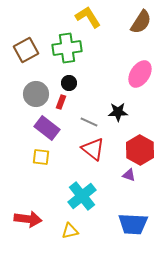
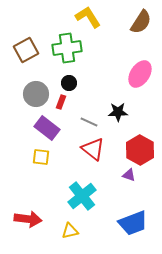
blue trapezoid: moved 1 px up; rotated 24 degrees counterclockwise
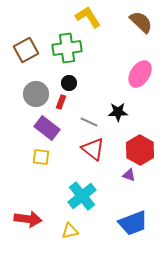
brown semicircle: rotated 80 degrees counterclockwise
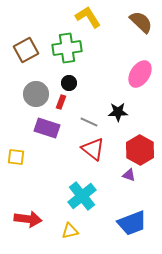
purple rectangle: rotated 20 degrees counterclockwise
yellow square: moved 25 px left
blue trapezoid: moved 1 px left
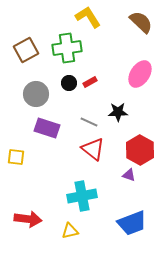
red rectangle: moved 29 px right, 20 px up; rotated 40 degrees clockwise
cyan cross: rotated 28 degrees clockwise
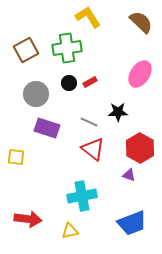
red hexagon: moved 2 px up
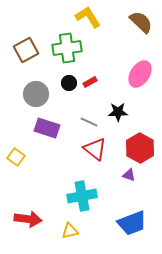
red triangle: moved 2 px right
yellow square: rotated 30 degrees clockwise
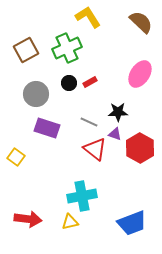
green cross: rotated 16 degrees counterclockwise
purple triangle: moved 14 px left, 41 px up
yellow triangle: moved 9 px up
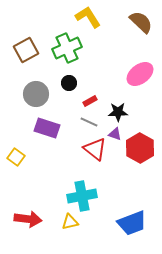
pink ellipse: rotated 20 degrees clockwise
red rectangle: moved 19 px down
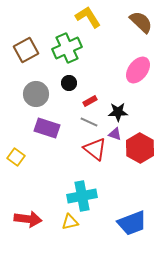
pink ellipse: moved 2 px left, 4 px up; rotated 16 degrees counterclockwise
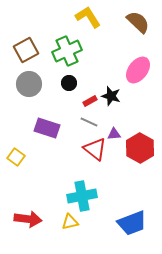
brown semicircle: moved 3 px left
green cross: moved 3 px down
gray circle: moved 7 px left, 10 px up
black star: moved 7 px left, 16 px up; rotated 18 degrees clockwise
purple triangle: moved 1 px left; rotated 24 degrees counterclockwise
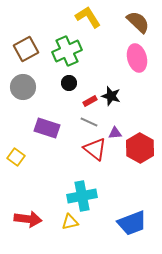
brown square: moved 1 px up
pink ellipse: moved 1 px left, 12 px up; rotated 52 degrees counterclockwise
gray circle: moved 6 px left, 3 px down
purple triangle: moved 1 px right, 1 px up
